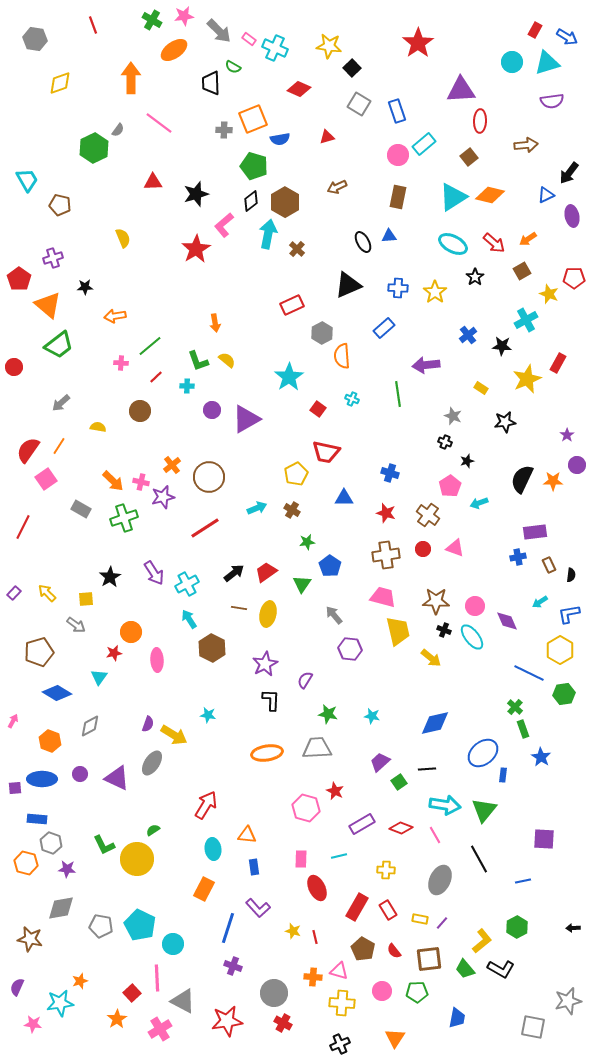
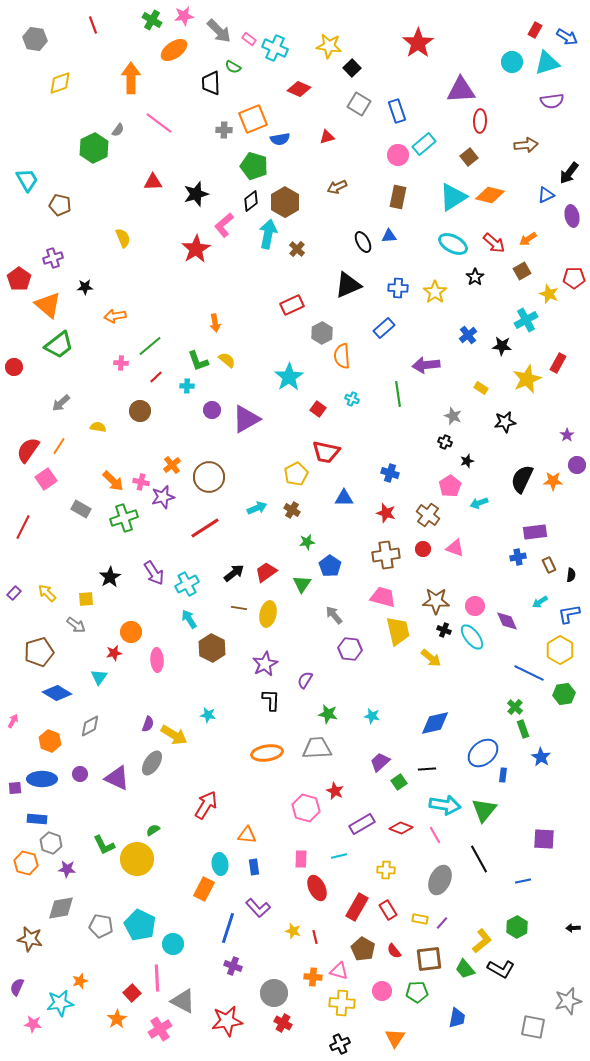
cyan ellipse at (213, 849): moved 7 px right, 15 px down
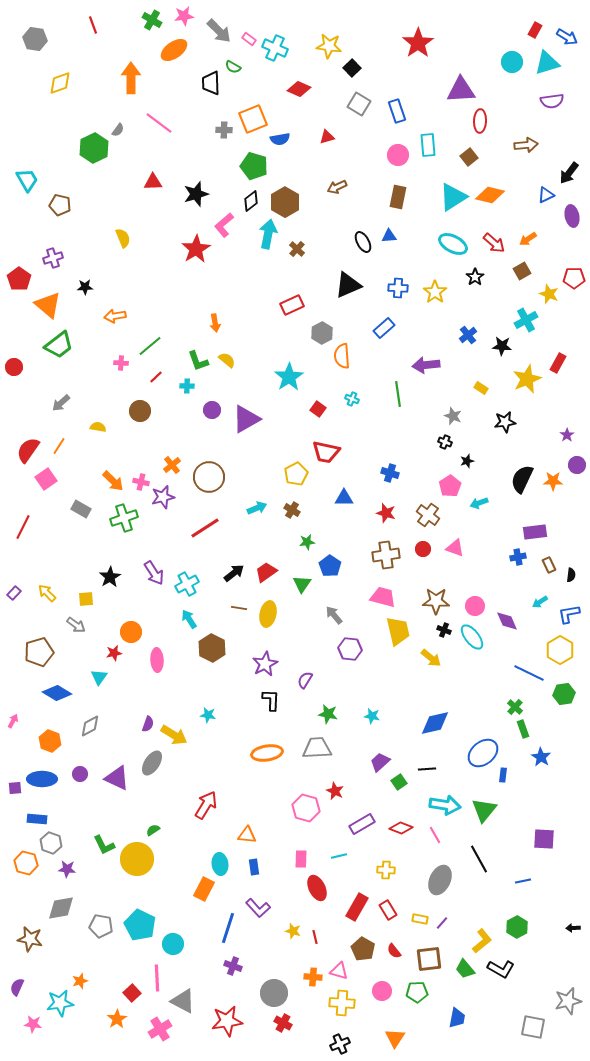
cyan rectangle at (424, 144): moved 4 px right, 1 px down; rotated 55 degrees counterclockwise
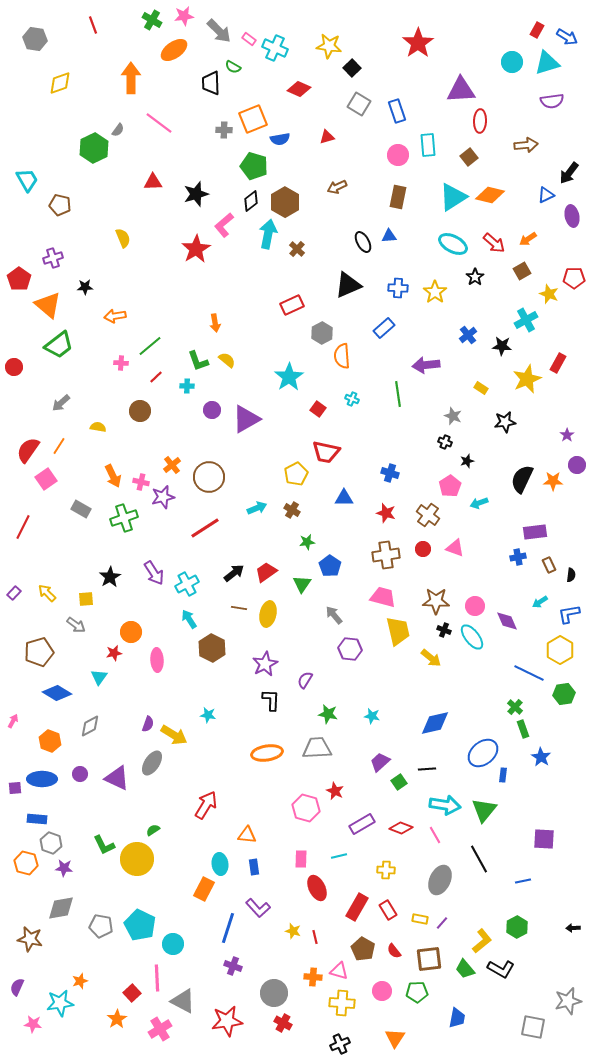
red rectangle at (535, 30): moved 2 px right
orange arrow at (113, 481): moved 5 px up; rotated 20 degrees clockwise
purple star at (67, 869): moved 3 px left, 1 px up
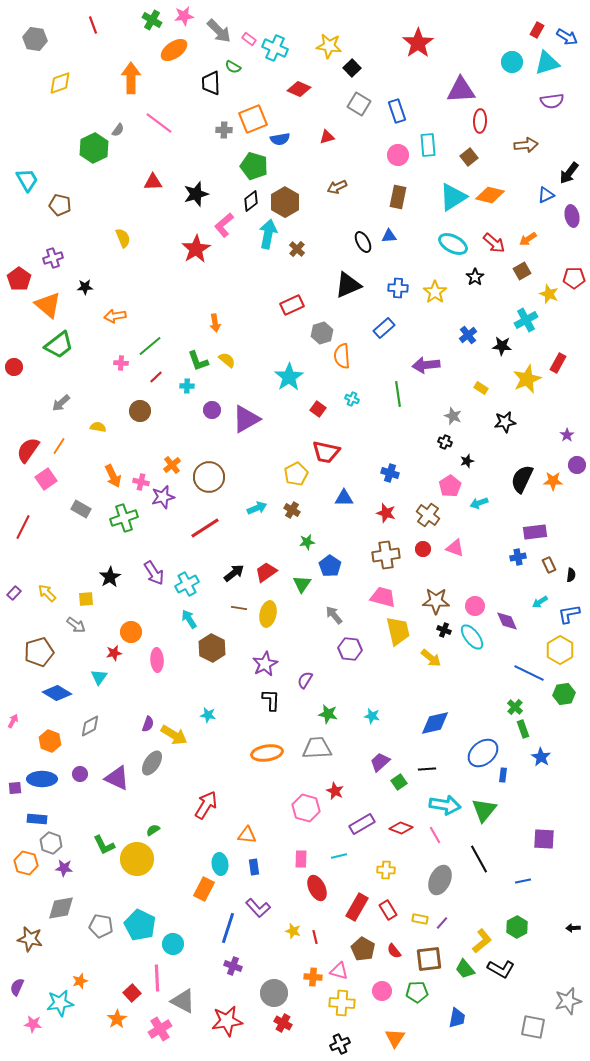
gray hexagon at (322, 333): rotated 10 degrees clockwise
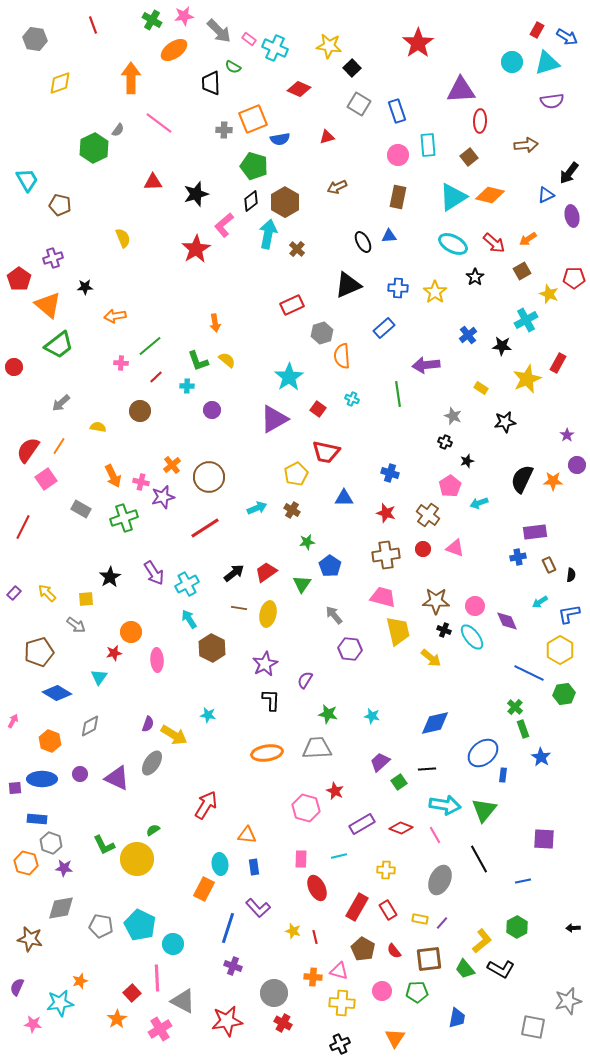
purple triangle at (246, 419): moved 28 px right
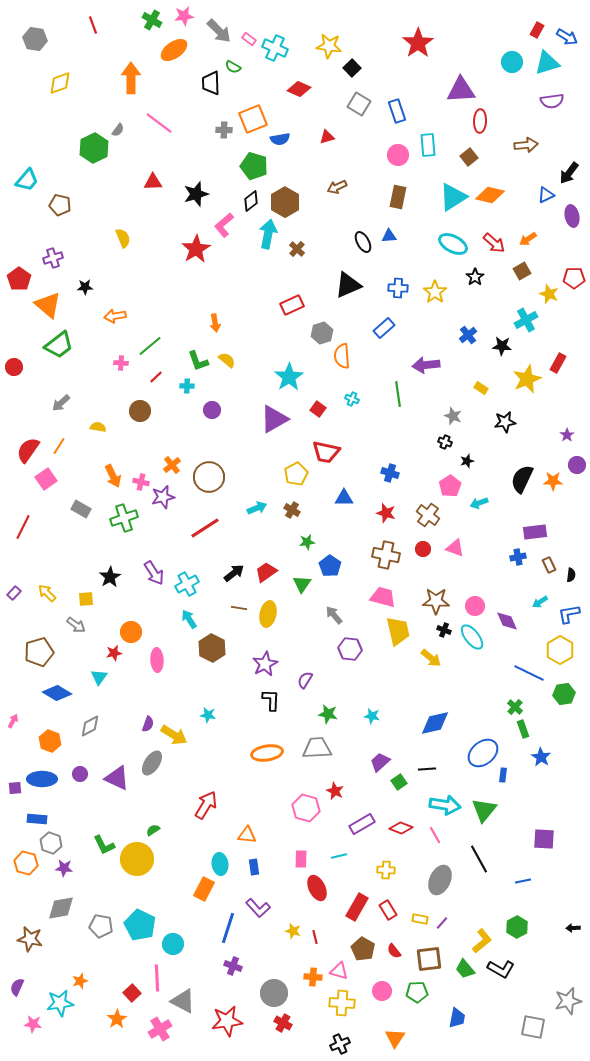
cyan trapezoid at (27, 180): rotated 70 degrees clockwise
brown cross at (386, 555): rotated 20 degrees clockwise
